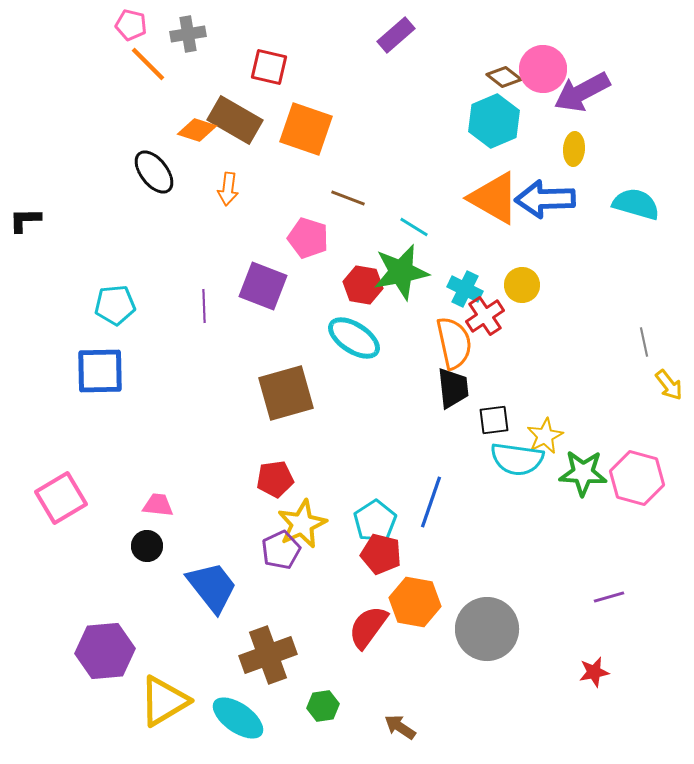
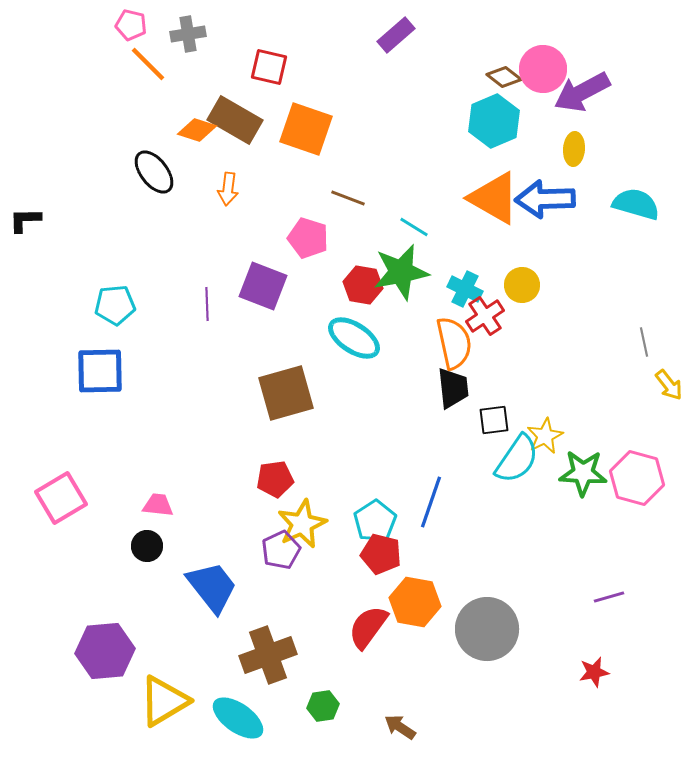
purple line at (204, 306): moved 3 px right, 2 px up
cyan semicircle at (517, 459): rotated 64 degrees counterclockwise
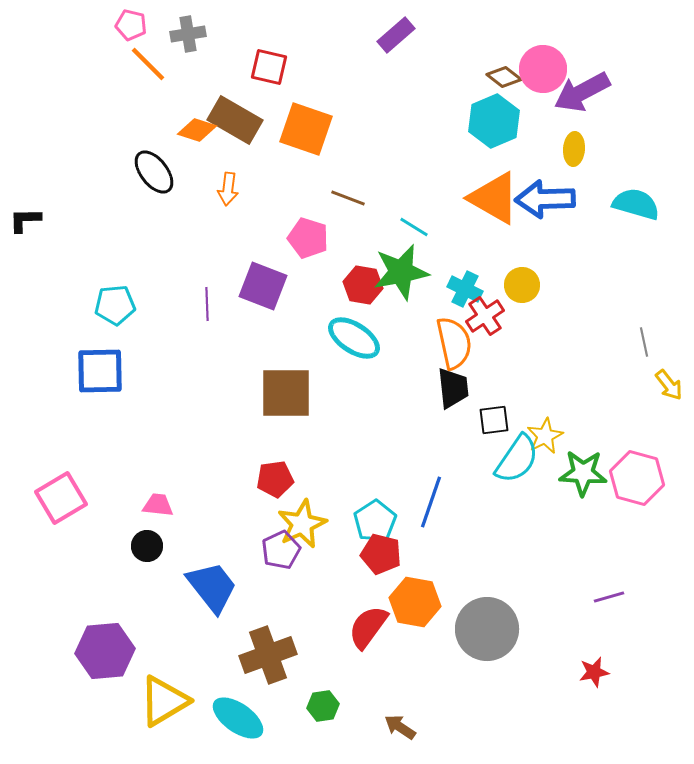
brown square at (286, 393): rotated 16 degrees clockwise
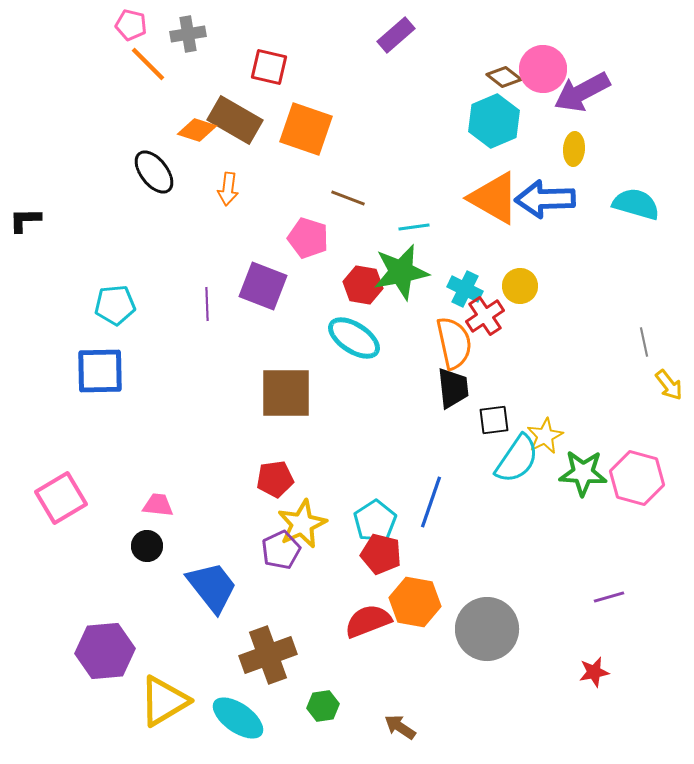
cyan line at (414, 227): rotated 40 degrees counterclockwise
yellow circle at (522, 285): moved 2 px left, 1 px down
red semicircle at (368, 627): moved 6 px up; rotated 33 degrees clockwise
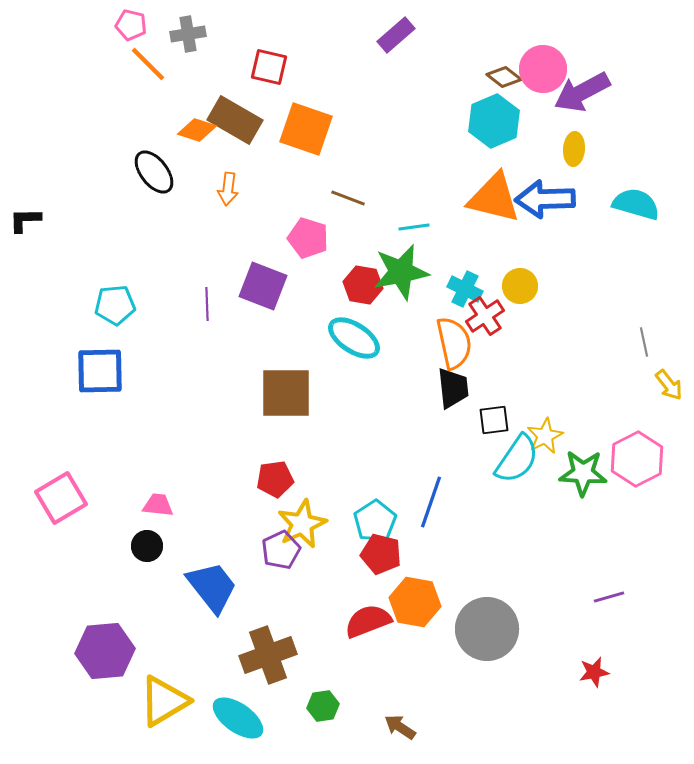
orange triangle at (494, 198): rotated 16 degrees counterclockwise
pink hexagon at (637, 478): moved 19 px up; rotated 18 degrees clockwise
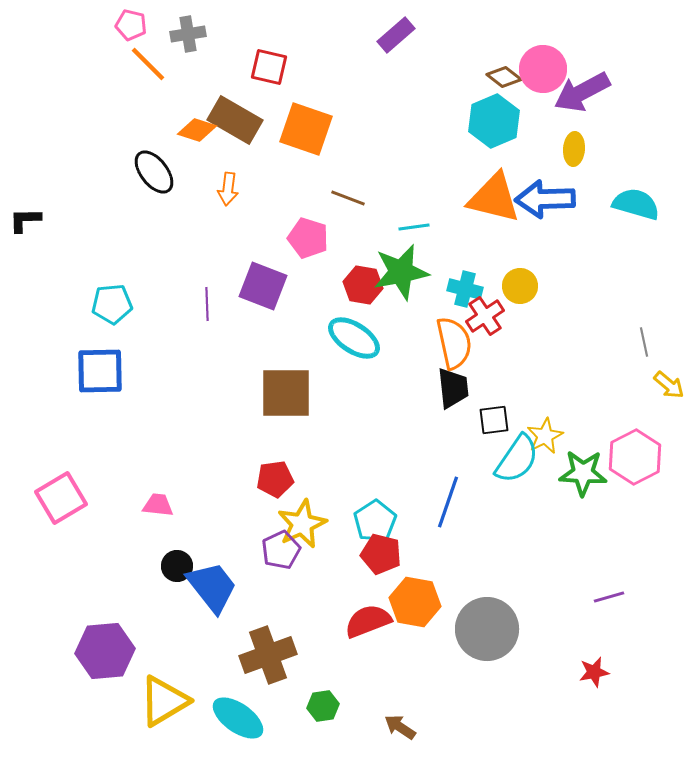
cyan cross at (465, 289): rotated 12 degrees counterclockwise
cyan pentagon at (115, 305): moved 3 px left, 1 px up
yellow arrow at (669, 385): rotated 12 degrees counterclockwise
pink hexagon at (637, 459): moved 2 px left, 2 px up
blue line at (431, 502): moved 17 px right
black circle at (147, 546): moved 30 px right, 20 px down
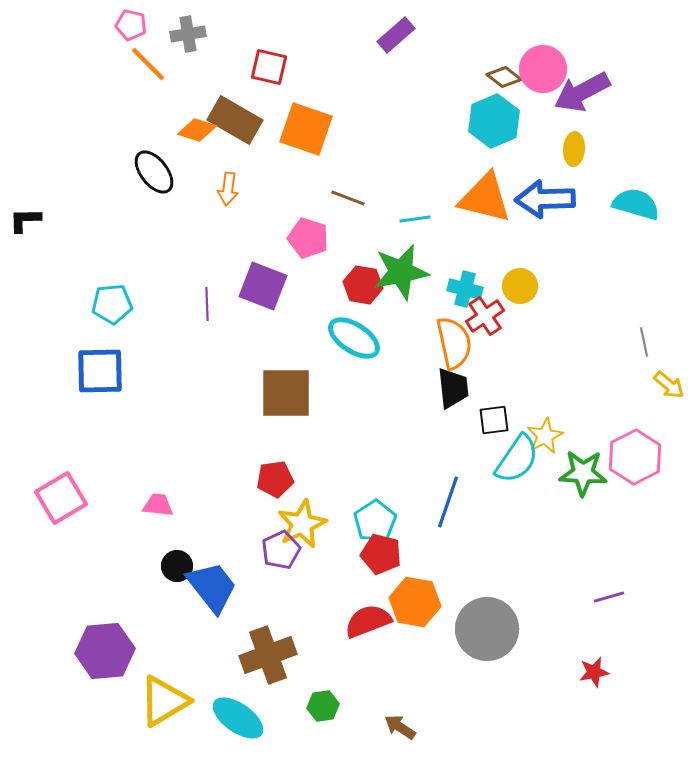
orange triangle at (494, 198): moved 9 px left
cyan line at (414, 227): moved 1 px right, 8 px up
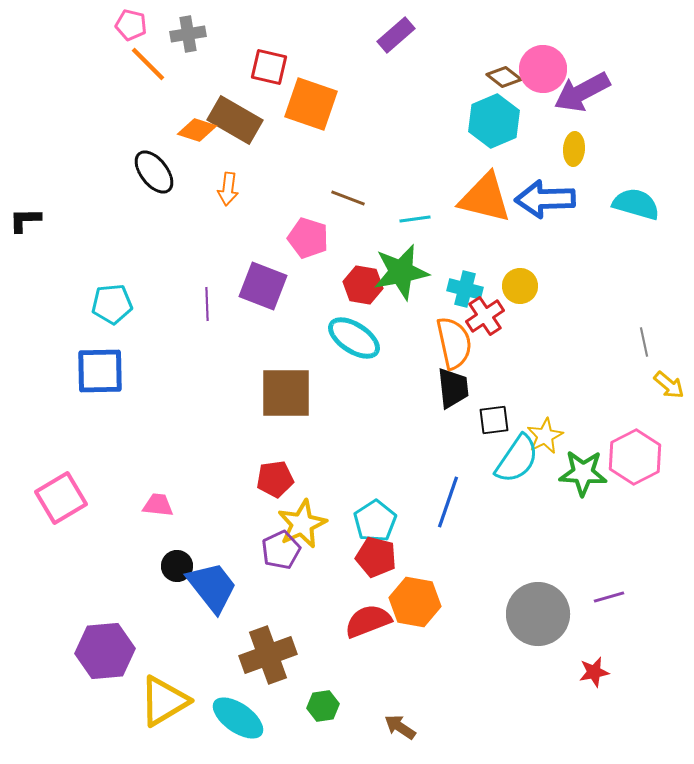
orange square at (306, 129): moved 5 px right, 25 px up
red pentagon at (381, 554): moved 5 px left, 3 px down
gray circle at (487, 629): moved 51 px right, 15 px up
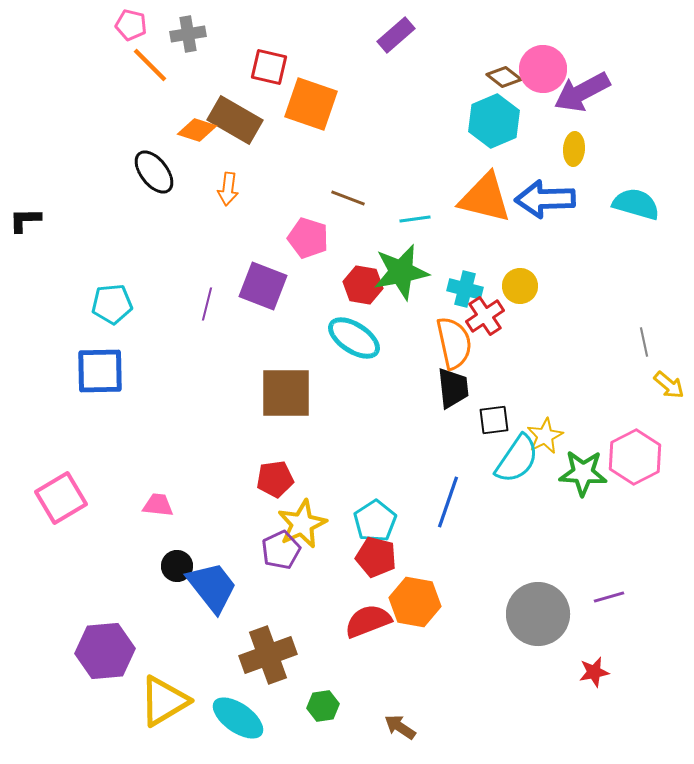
orange line at (148, 64): moved 2 px right, 1 px down
purple line at (207, 304): rotated 16 degrees clockwise
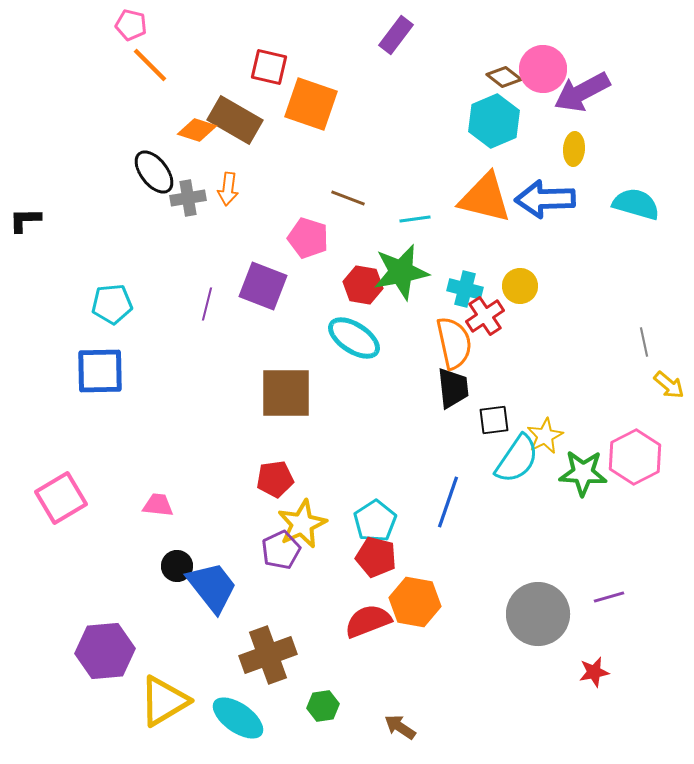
gray cross at (188, 34): moved 164 px down
purple rectangle at (396, 35): rotated 12 degrees counterclockwise
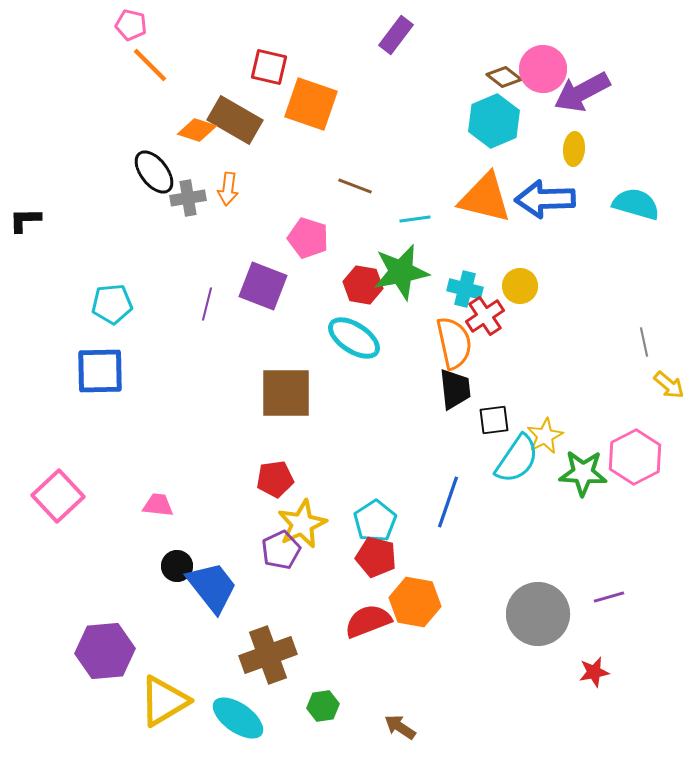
brown line at (348, 198): moved 7 px right, 12 px up
black trapezoid at (453, 388): moved 2 px right, 1 px down
pink square at (61, 498): moved 3 px left, 2 px up; rotated 12 degrees counterclockwise
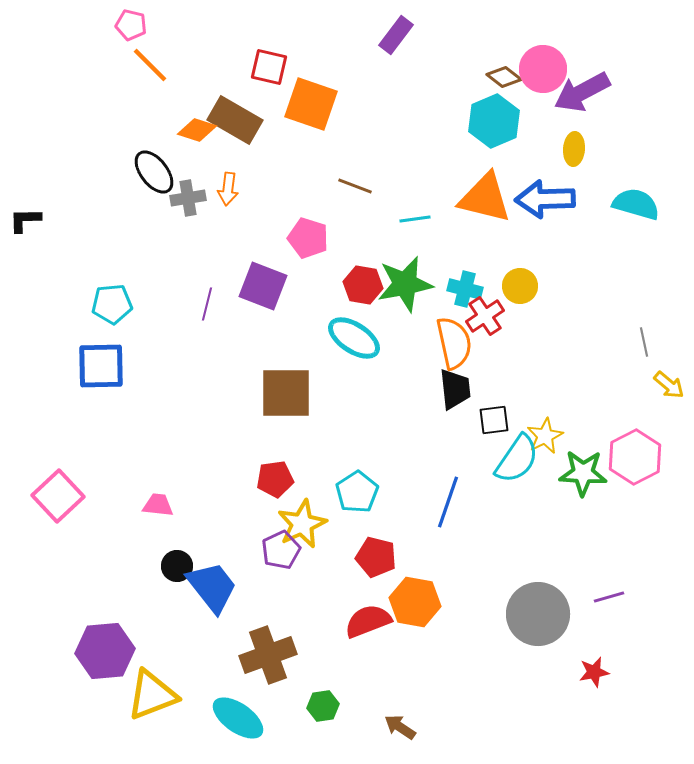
green star at (401, 272): moved 4 px right, 12 px down
blue square at (100, 371): moved 1 px right, 5 px up
cyan pentagon at (375, 521): moved 18 px left, 29 px up
yellow triangle at (164, 701): moved 12 px left, 6 px up; rotated 10 degrees clockwise
